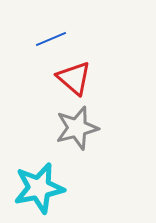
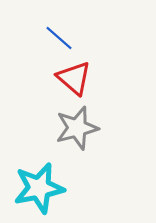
blue line: moved 8 px right, 1 px up; rotated 64 degrees clockwise
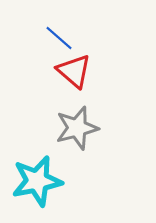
red triangle: moved 7 px up
cyan star: moved 2 px left, 7 px up
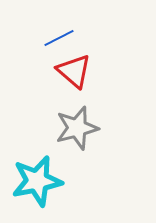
blue line: rotated 68 degrees counterclockwise
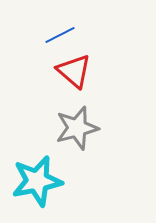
blue line: moved 1 px right, 3 px up
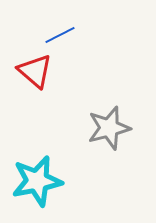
red triangle: moved 39 px left
gray star: moved 32 px right
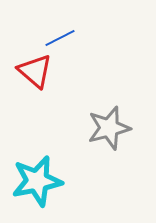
blue line: moved 3 px down
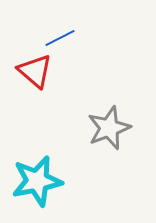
gray star: rotated 6 degrees counterclockwise
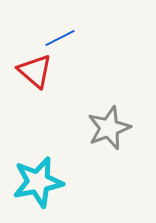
cyan star: moved 1 px right, 1 px down
